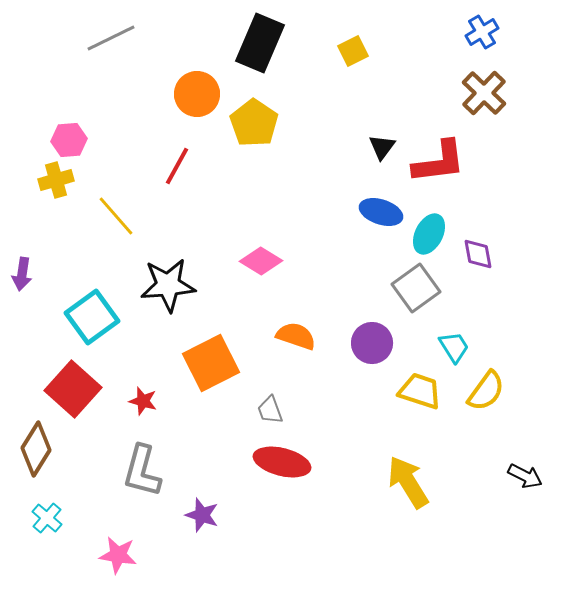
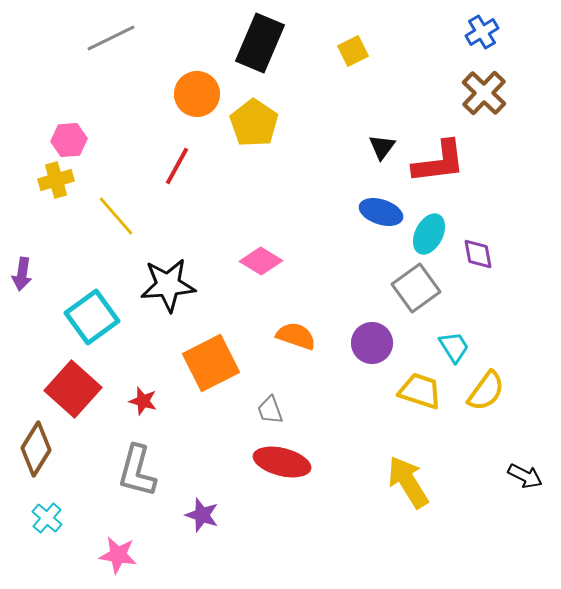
gray L-shape: moved 5 px left
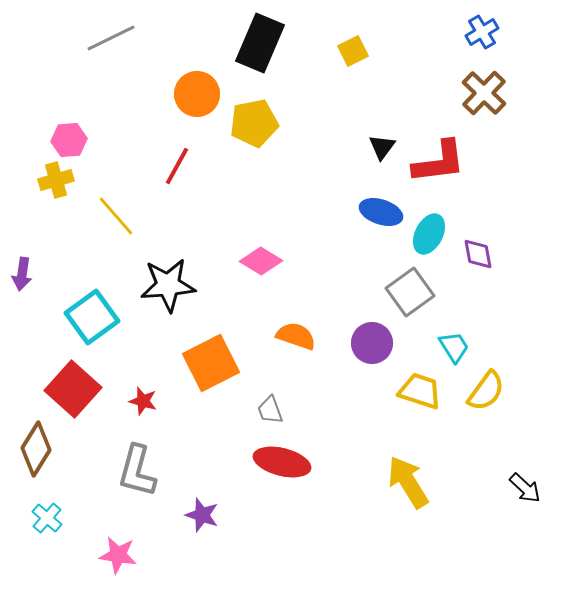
yellow pentagon: rotated 27 degrees clockwise
gray square: moved 6 px left, 4 px down
black arrow: moved 12 px down; rotated 16 degrees clockwise
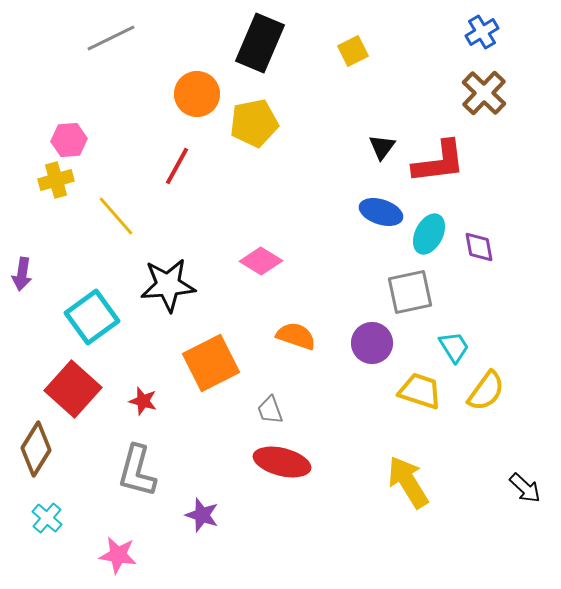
purple diamond: moved 1 px right, 7 px up
gray square: rotated 24 degrees clockwise
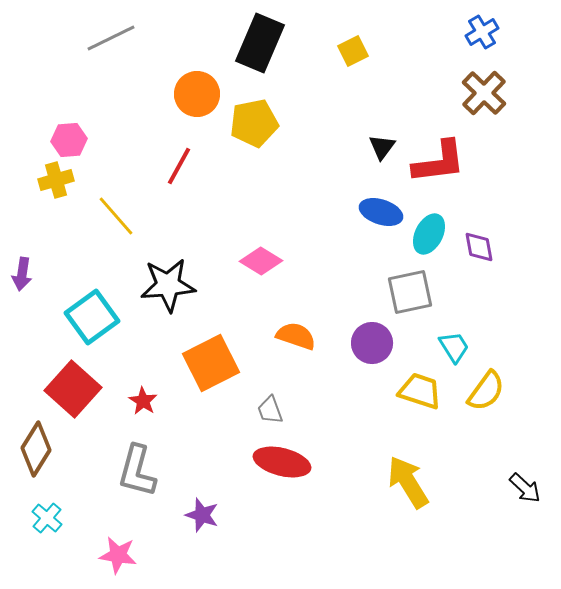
red line: moved 2 px right
red star: rotated 16 degrees clockwise
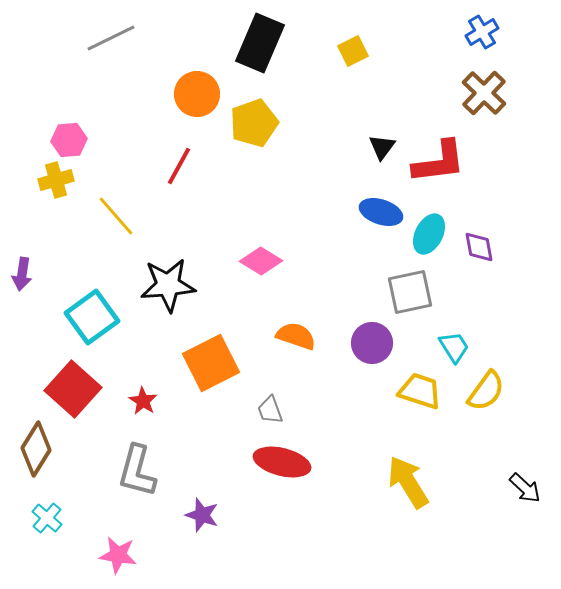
yellow pentagon: rotated 9 degrees counterclockwise
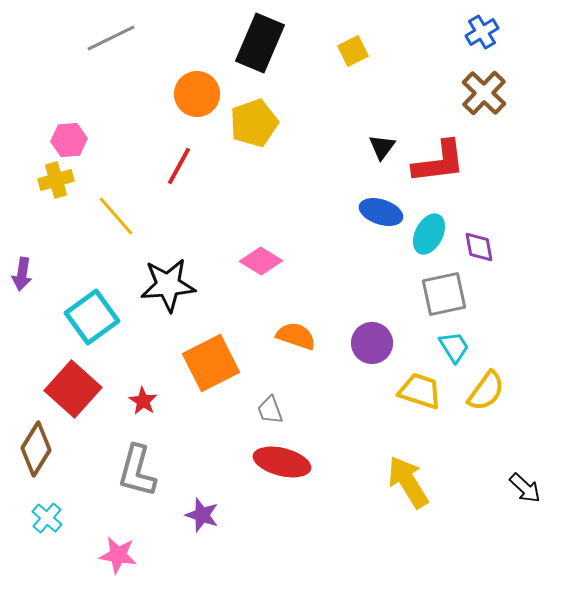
gray square: moved 34 px right, 2 px down
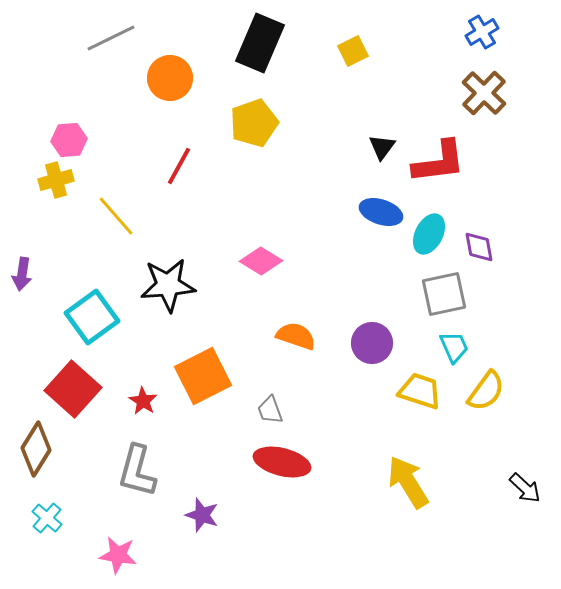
orange circle: moved 27 px left, 16 px up
cyan trapezoid: rotated 8 degrees clockwise
orange square: moved 8 px left, 13 px down
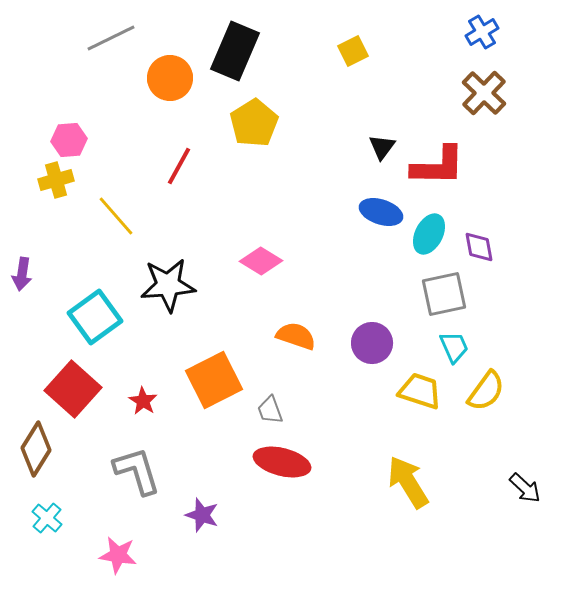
black rectangle: moved 25 px left, 8 px down
yellow pentagon: rotated 12 degrees counterclockwise
red L-shape: moved 1 px left, 4 px down; rotated 8 degrees clockwise
cyan square: moved 3 px right
orange square: moved 11 px right, 4 px down
gray L-shape: rotated 148 degrees clockwise
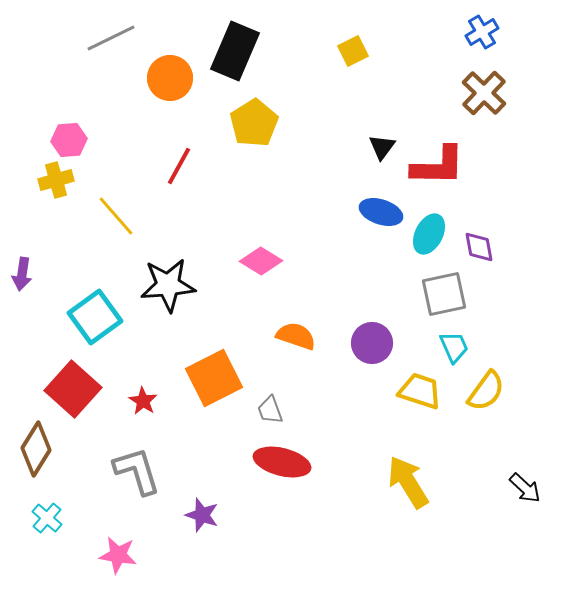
orange square: moved 2 px up
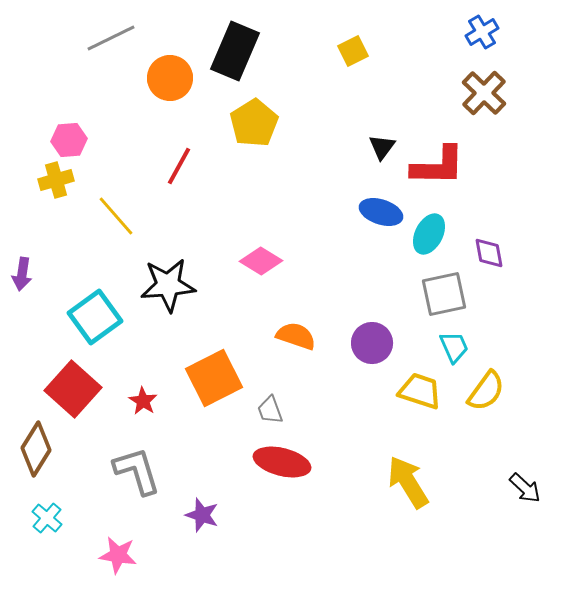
purple diamond: moved 10 px right, 6 px down
